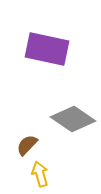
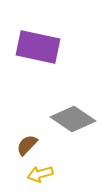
purple rectangle: moved 9 px left, 2 px up
yellow arrow: rotated 90 degrees counterclockwise
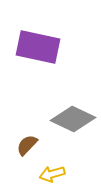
gray diamond: rotated 9 degrees counterclockwise
yellow arrow: moved 12 px right
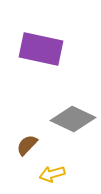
purple rectangle: moved 3 px right, 2 px down
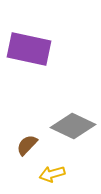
purple rectangle: moved 12 px left
gray diamond: moved 7 px down
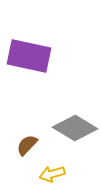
purple rectangle: moved 7 px down
gray diamond: moved 2 px right, 2 px down; rotated 6 degrees clockwise
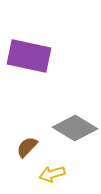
brown semicircle: moved 2 px down
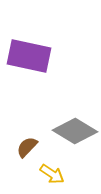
gray diamond: moved 3 px down
yellow arrow: rotated 130 degrees counterclockwise
